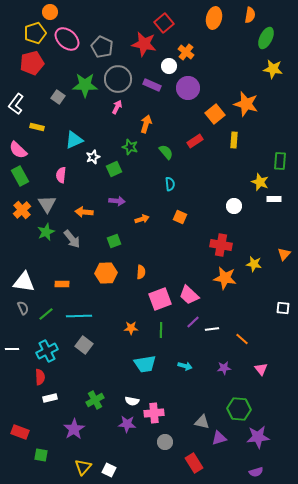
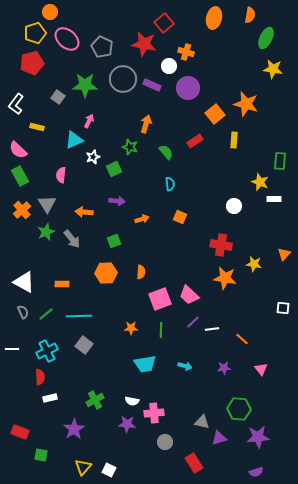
orange cross at (186, 52): rotated 21 degrees counterclockwise
gray circle at (118, 79): moved 5 px right
pink arrow at (117, 107): moved 28 px left, 14 px down
white triangle at (24, 282): rotated 20 degrees clockwise
gray semicircle at (23, 308): moved 4 px down
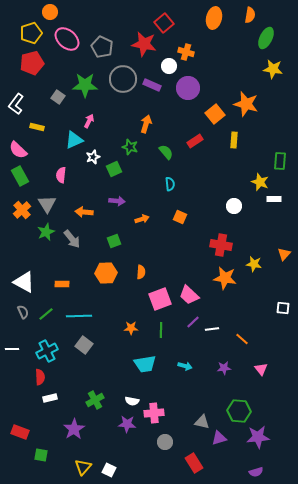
yellow pentagon at (35, 33): moved 4 px left
green hexagon at (239, 409): moved 2 px down
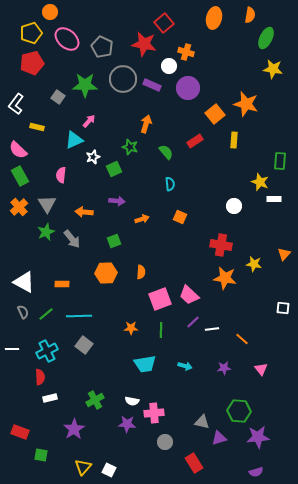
pink arrow at (89, 121): rotated 16 degrees clockwise
orange cross at (22, 210): moved 3 px left, 3 px up
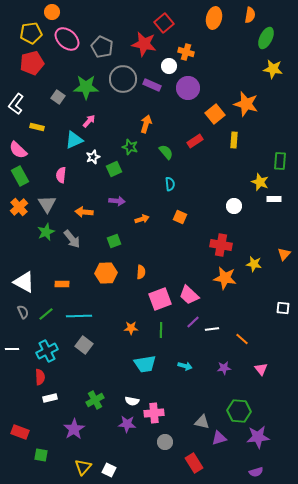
orange circle at (50, 12): moved 2 px right
yellow pentagon at (31, 33): rotated 10 degrees clockwise
green star at (85, 85): moved 1 px right, 2 px down
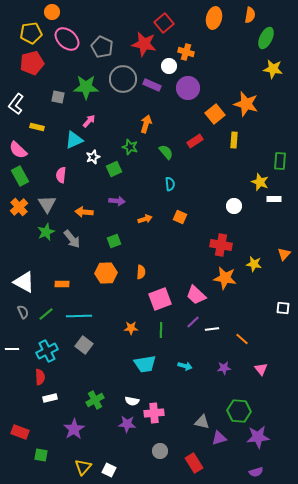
gray square at (58, 97): rotated 24 degrees counterclockwise
orange arrow at (142, 219): moved 3 px right
pink trapezoid at (189, 295): moved 7 px right
gray circle at (165, 442): moved 5 px left, 9 px down
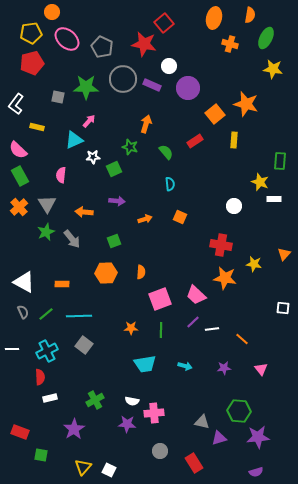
orange cross at (186, 52): moved 44 px right, 8 px up
white star at (93, 157): rotated 16 degrees clockwise
